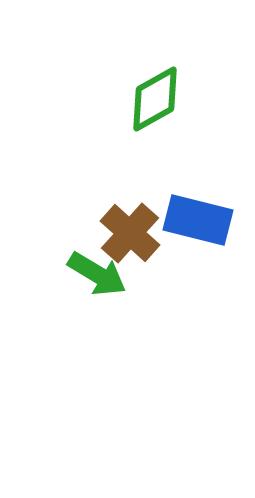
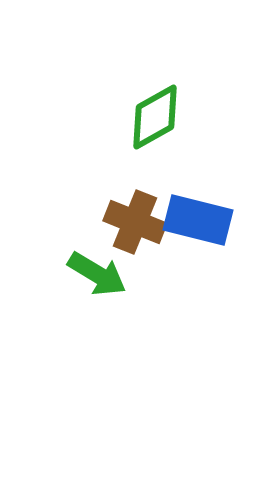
green diamond: moved 18 px down
brown cross: moved 5 px right, 11 px up; rotated 20 degrees counterclockwise
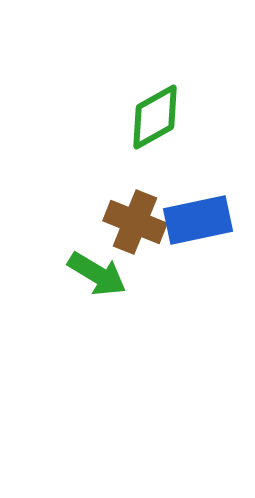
blue rectangle: rotated 26 degrees counterclockwise
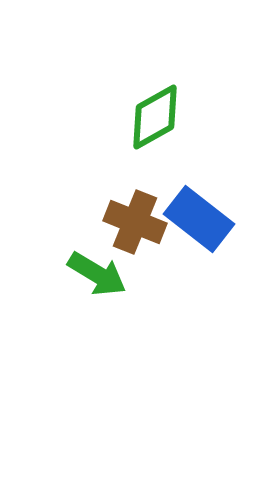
blue rectangle: moved 1 px right, 1 px up; rotated 50 degrees clockwise
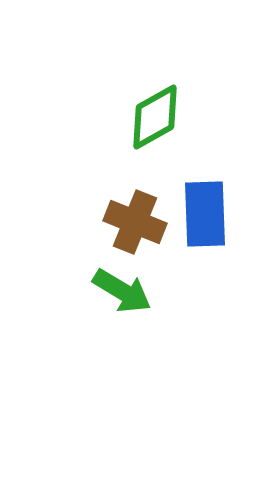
blue rectangle: moved 6 px right, 5 px up; rotated 50 degrees clockwise
green arrow: moved 25 px right, 17 px down
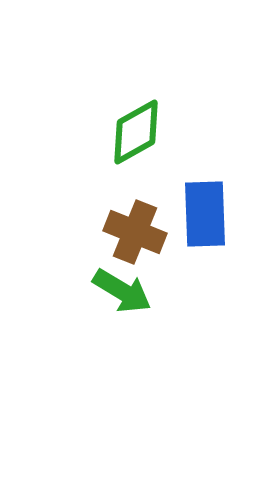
green diamond: moved 19 px left, 15 px down
brown cross: moved 10 px down
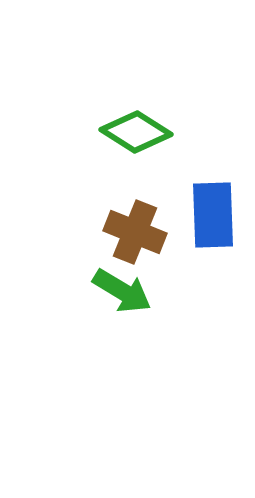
green diamond: rotated 62 degrees clockwise
blue rectangle: moved 8 px right, 1 px down
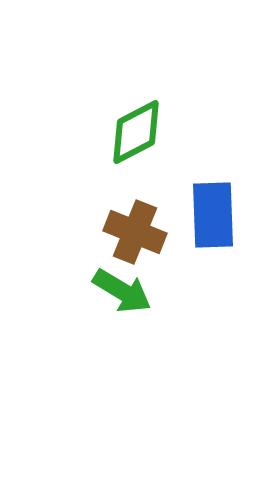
green diamond: rotated 60 degrees counterclockwise
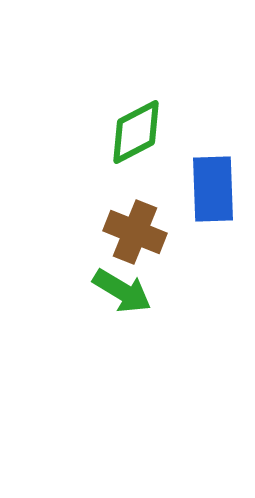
blue rectangle: moved 26 px up
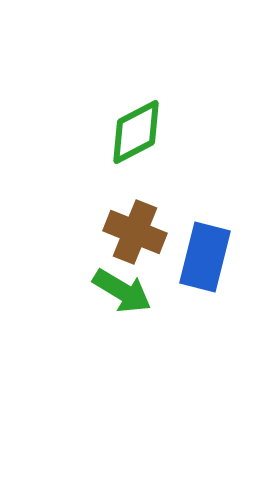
blue rectangle: moved 8 px left, 68 px down; rotated 16 degrees clockwise
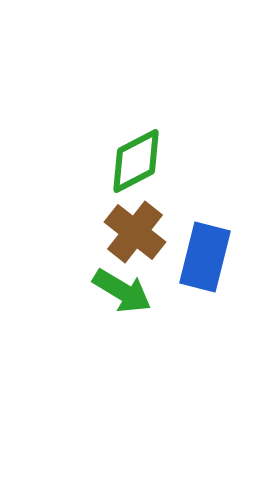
green diamond: moved 29 px down
brown cross: rotated 16 degrees clockwise
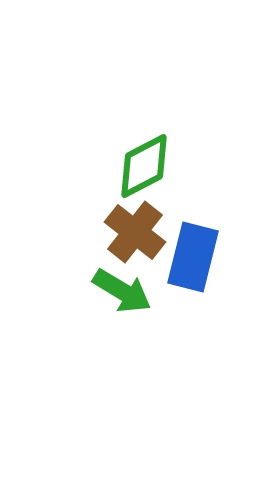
green diamond: moved 8 px right, 5 px down
blue rectangle: moved 12 px left
